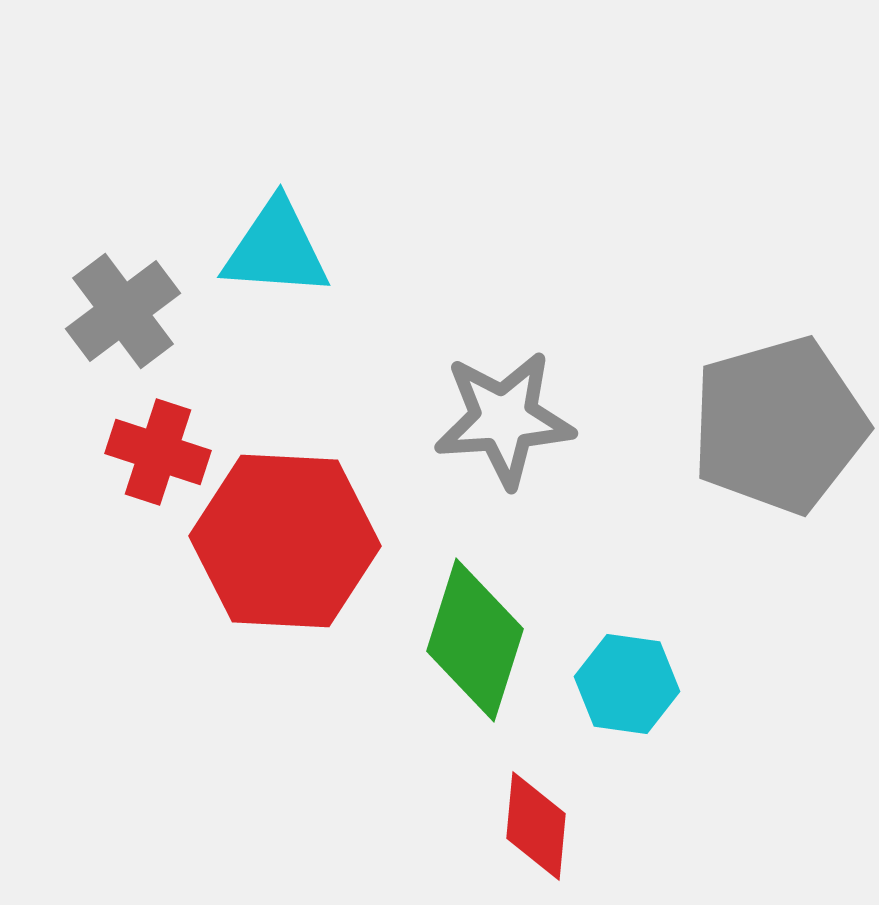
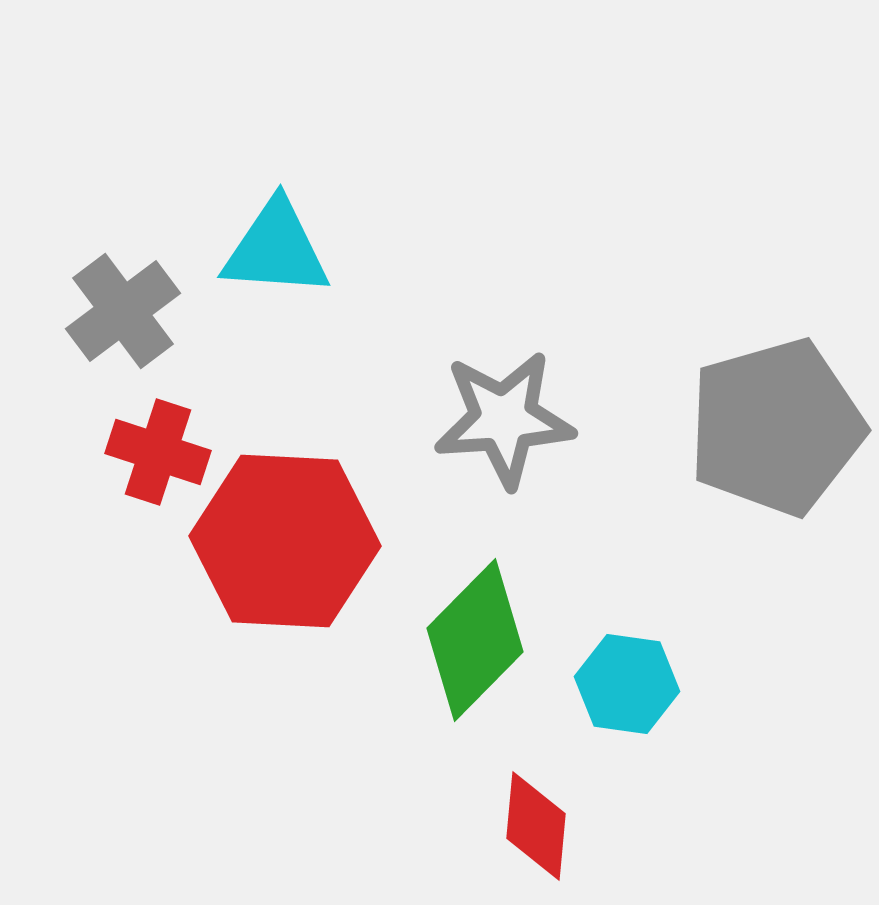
gray pentagon: moved 3 px left, 2 px down
green diamond: rotated 27 degrees clockwise
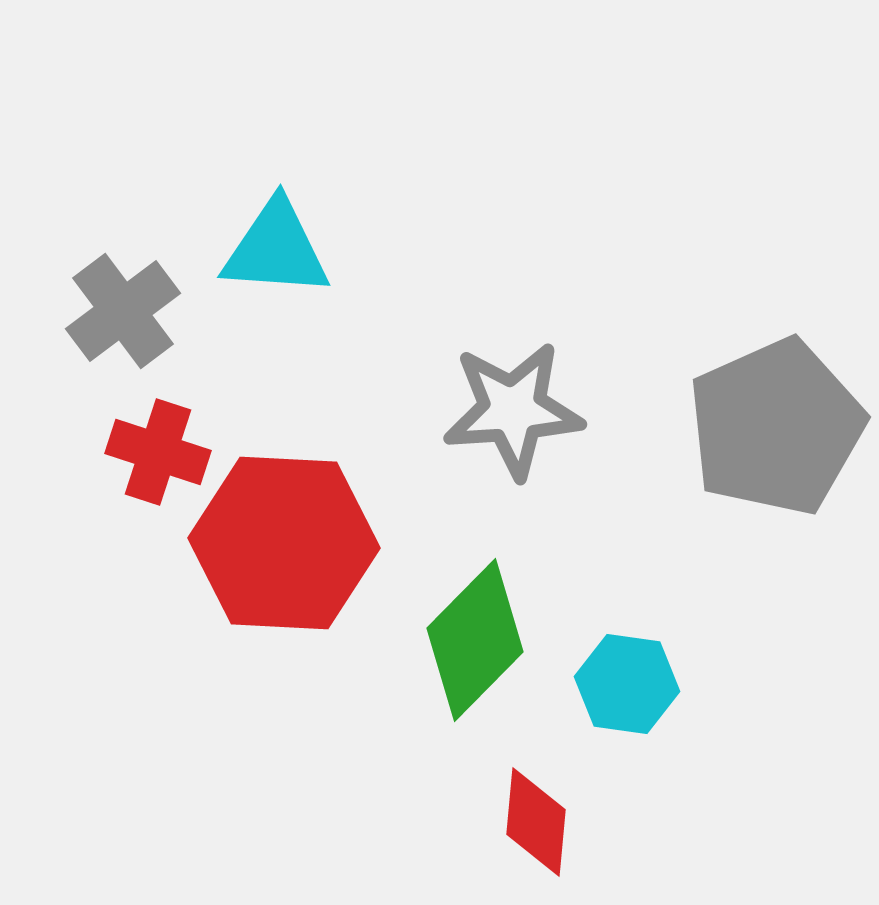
gray star: moved 9 px right, 9 px up
gray pentagon: rotated 8 degrees counterclockwise
red hexagon: moved 1 px left, 2 px down
red diamond: moved 4 px up
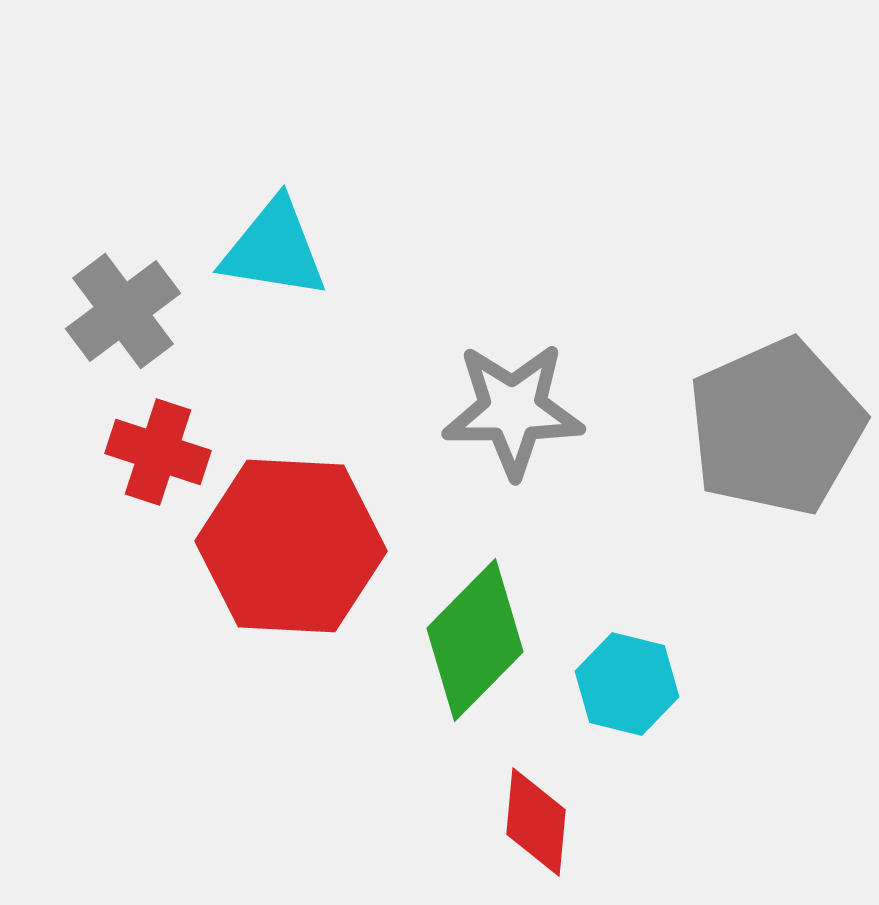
cyan triangle: moved 2 px left; rotated 5 degrees clockwise
gray star: rotated 4 degrees clockwise
red hexagon: moved 7 px right, 3 px down
cyan hexagon: rotated 6 degrees clockwise
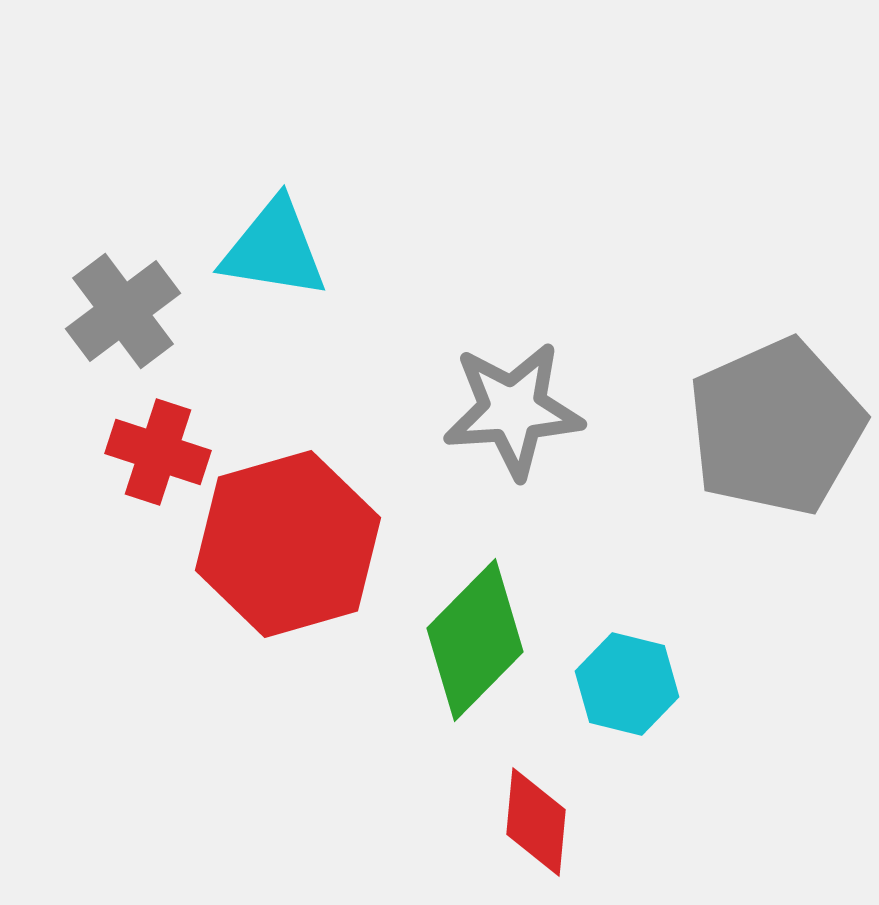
gray star: rotated 4 degrees counterclockwise
red hexagon: moved 3 px left, 2 px up; rotated 19 degrees counterclockwise
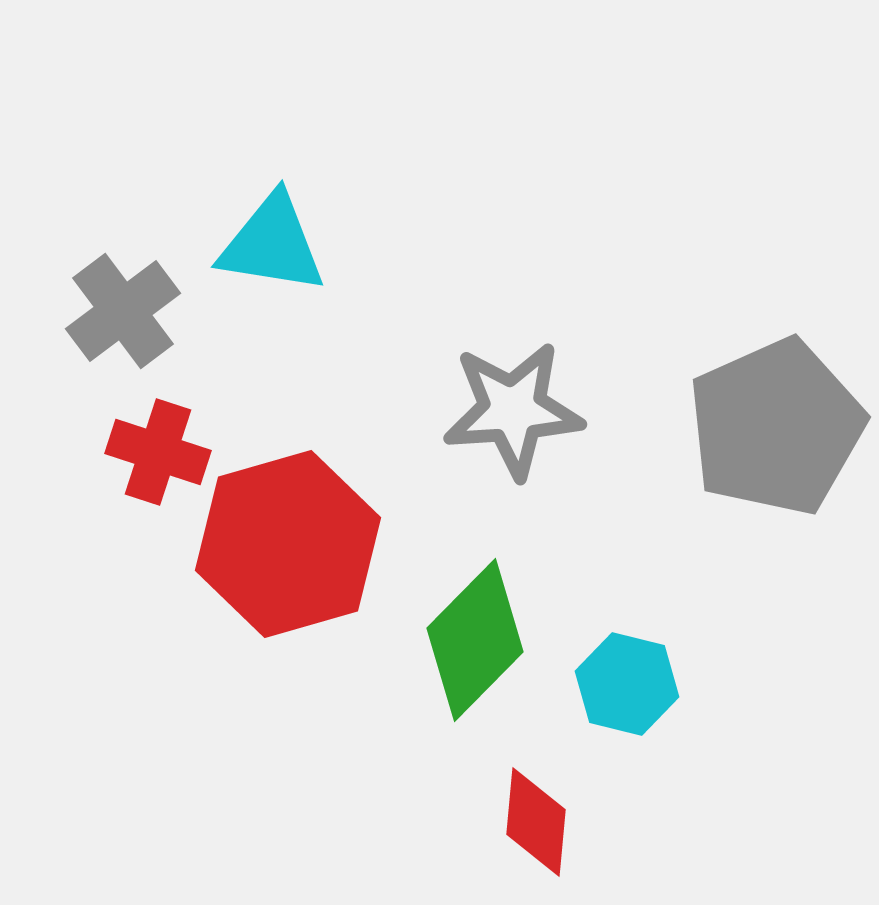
cyan triangle: moved 2 px left, 5 px up
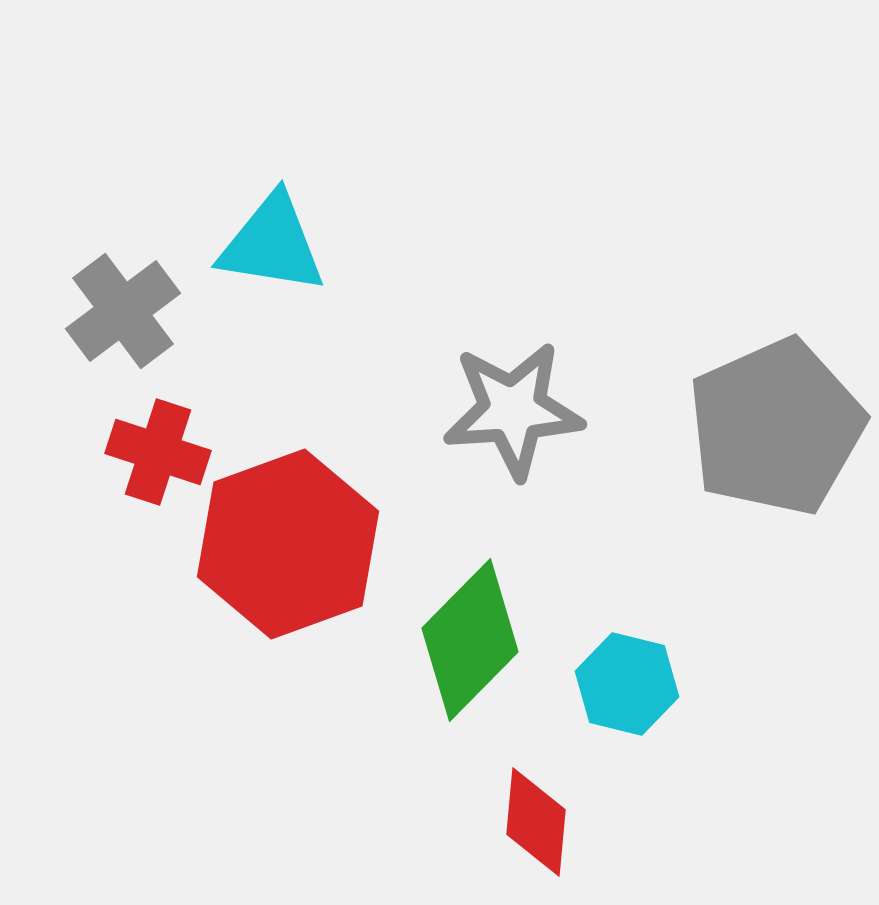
red hexagon: rotated 4 degrees counterclockwise
green diamond: moved 5 px left
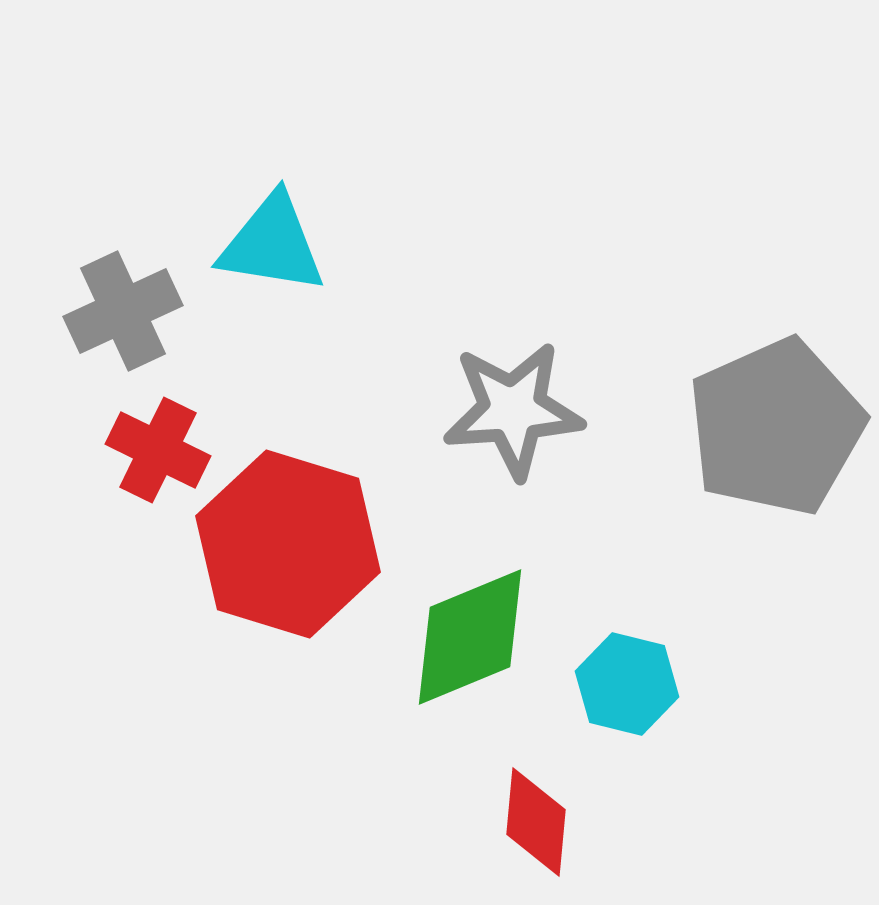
gray cross: rotated 12 degrees clockwise
red cross: moved 2 px up; rotated 8 degrees clockwise
red hexagon: rotated 23 degrees counterclockwise
green diamond: moved 3 px up; rotated 23 degrees clockwise
